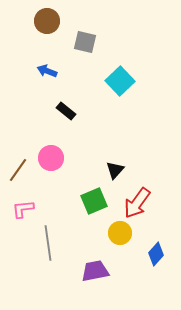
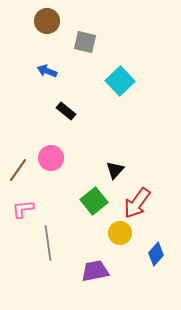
green square: rotated 16 degrees counterclockwise
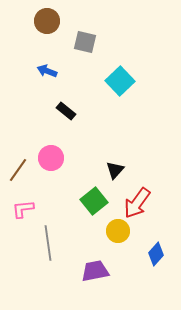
yellow circle: moved 2 px left, 2 px up
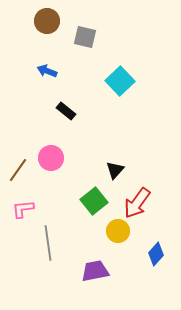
gray square: moved 5 px up
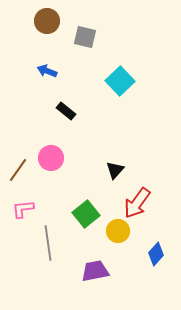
green square: moved 8 px left, 13 px down
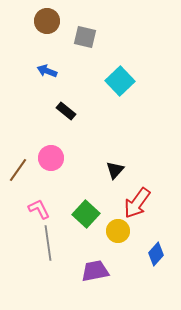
pink L-shape: moved 16 px right; rotated 70 degrees clockwise
green square: rotated 8 degrees counterclockwise
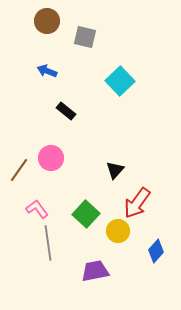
brown line: moved 1 px right
pink L-shape: moved 2 px left; rotated 10 degrees counterclockwise
blue diamond: moved 3 px up
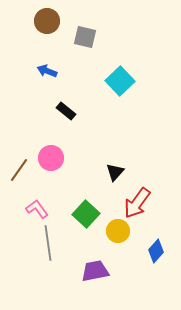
black triangle: moved 2 px down
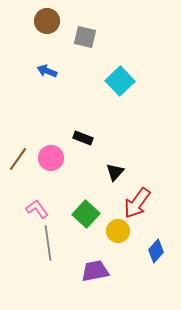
black rectangle: moved 17 px right, 27 px down; rotated 18 degrees counterclockwise
brown line: moved 1 px left, 11 px up
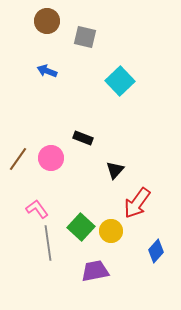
black triangle: moved 2 px up
green square: moved 5 px left, 13 px down
yellow circle: moved 7 px left
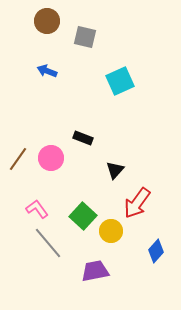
cyan square: rotated 20 degrees clockwise
green square: moved 2 px right, 11 px up
gray line: rotated 32 degrees counterclockwise
